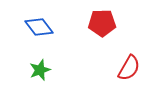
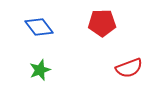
red semicircle: rotated 40 degrees clockwise
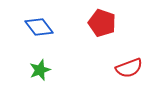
red pentagon: rotated 20 degrees clockwise
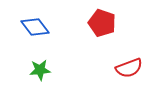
blue diamond: moved 4 px left
green star: rotated 15 degrees clockwise
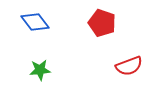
blue diamond: moved 5 px up
red semicircle: moved 2 px up
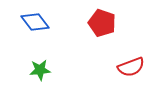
red semicircle: moved 2 px right, 1 px down
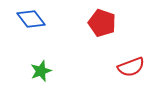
blue diamond: moved 4 px left, 3 px up
green star: moved 1 px right, 1 px down; rotated 15 degrees counterclockwise
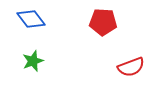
red pentagon: moved 1 px right, 1 px up; rotated 16 degrees counterclockwise
green star: moved 8 px left, 10 px up
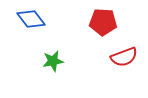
green star: moved 20 px right; rotated 10 degrees clockwise
red semicircle: moved 7 px left, 10 px up
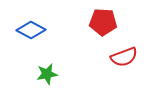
blue diamond: moved 11 px down; rotated 24 degrees counterclockwise
green star: moved 6 px left, 13 px down
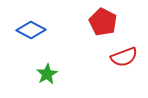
red pentagon: rotated 24 degrees clockwise
green star: rotated 20 degrees counterclockwise
